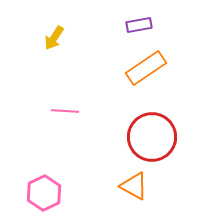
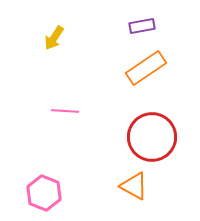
purple rectangle: moved 3 px right, 1 px down
pink hexagon: rotated 12 degrees counterclockwise
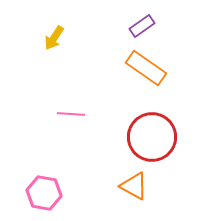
purple rectangle: rotated 25 degrees counterclockwise
orange rectangle: rotated 69 degrees clockwise
pink line: moved 6 px right, 3 px down
pink hexagon: rotated 12 degrees counterclockwise
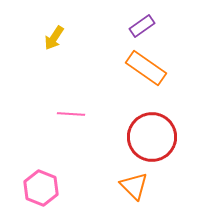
orange triangle: rotated 16 degrees clockwise
pink hexagon: moved 3 px left, 5 px up; rotated 12 degrees clockwise
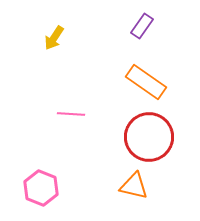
purple rectangle: rotated 20 degrees counterclockwise
orange rectangle: moved 14 px down
red circle: moved 3 px left
orange triangle: rotated 32 degrees counterclockwise
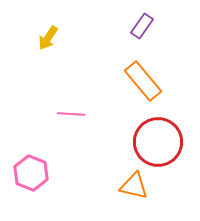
yellow arrow: moved 6 px left
orange rectangle: moved 3 px left, 1 px up; rotated 15 degrees clockwise
red circle: moved 9 px right, 5 px down
pink hexagon: moved 10 px left, 15 px up
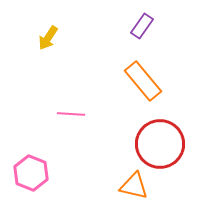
red circle: moved 2 px right, 2 px down
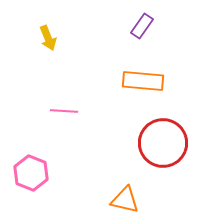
yellow arrow: rotated 55 degrees counterclockwise
orange rectangle: rotated 45 degrees counterclockwise
pink line: moved 7 px left, 3 px up
red circle: moved 3 px right, 1 px up
orange triangle: moved 9 px left, 14 px down
